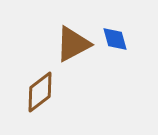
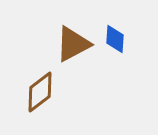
blue diamond: rotated 20 degrees clockwise
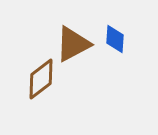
brown diamond: moved 1 px right, 13 px up
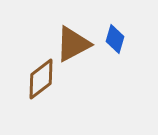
blue diamond: rotated 12 degrees clockwise
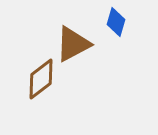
blue diamond: moved 1 px right, 17 px up
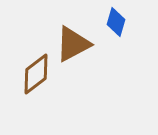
brown diamond: moved 5 px left, 5 px up
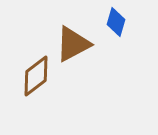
brown diamond: moved 2 px down
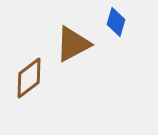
brown diamond: moved 7 px left, 2 px down
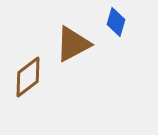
brown diamond: moved 1 px left, 1 px up
